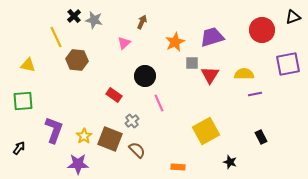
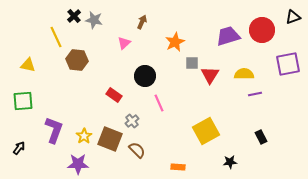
purple trapezoid: moved 16 px right, 1 px up
black star: rotated 24 degrees counterclockwise
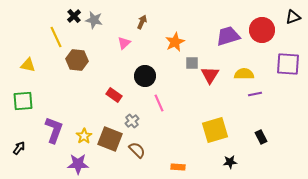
purple square: rotated 15 degrees clockwise
yellow square: moved 9 px right, 1 px up; rotated 12 degrees clockwise
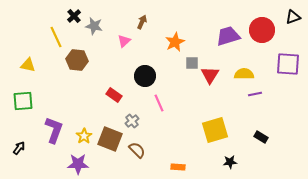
gray star: moved 6 px down
pink triangle: moved 2 px up
black rectangle: rotated 32 degrees counterclockwise
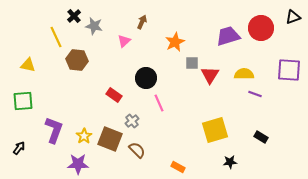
red circle: moved 1 px left, 2 px up
purple square: moved 1 px right, 6 px down
black circle: moved 1 px right, 2 px down
purple line: rotated 32 degrees clockwise
orange rectangle: rotated 24 degrees clockwise
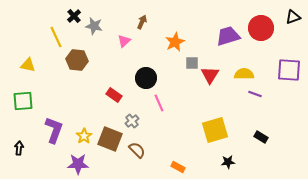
black arrow: rotated 32 degrees counterclockwise
black star: moved 2 px left
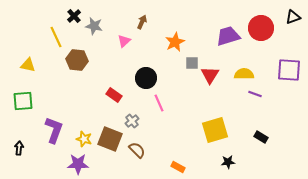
yellow star: moved 3 px down; rotated 21 degrees counterclockwise
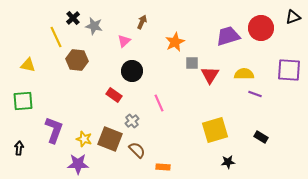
black cross: moved 1 px left, 2 px down
black circle: moved 14 px left, 7 px up
orange rectangle: moved 15 px left; rotated 24 degrees counterclockwise
